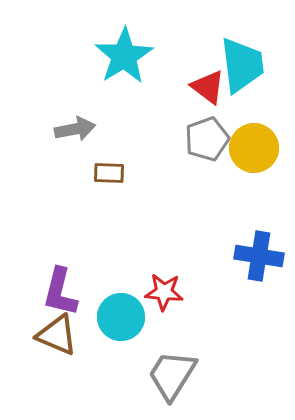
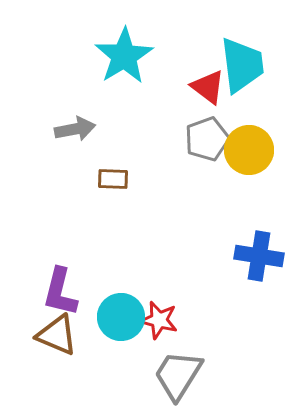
yellow circle: moved 5 px left, 2 px down
brown rectangle: moved 4 px right, 6 px down
red star: moved 5 px left, 28 px down; rotated 9 degrees clockwise
gray trapezoid: moved 6 px right
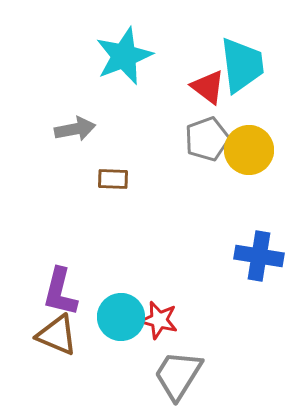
cyan star: rotated 10 degrees clockwise
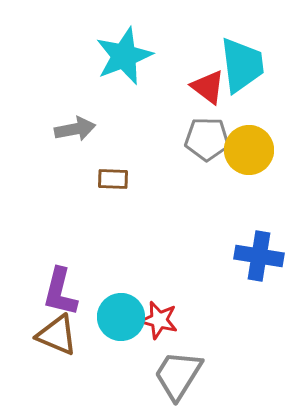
gray pentagon: rotated 21 degrees clockwise
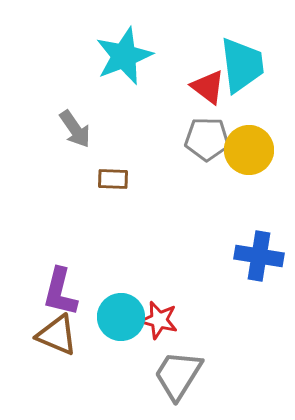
gray arrow: rotated 66 degrees clockwise
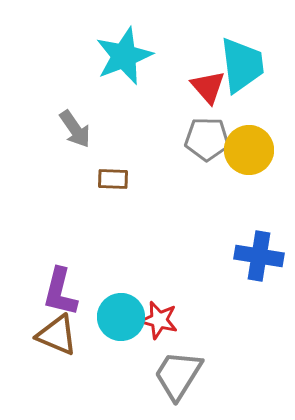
red triangle: rotated 12 degrees clockwise
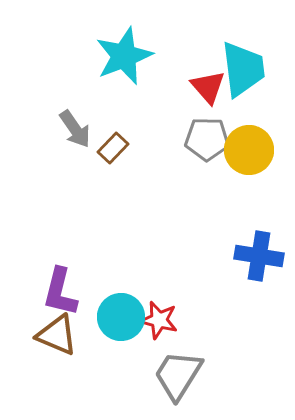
cyan trapezoid: moved 1 px right, 4 px down
brown rectangle: moved 31 px up; rotated 48 degrees counterclockwise
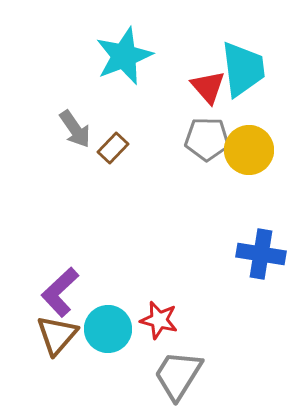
blue cross: moved 2 px right, 2 px up
purple L-shape: rotated 33 degrees clockwise
cyan circle: moved 13 px left, 12 px down
brown triangle: rotated 48 degrees clockwise
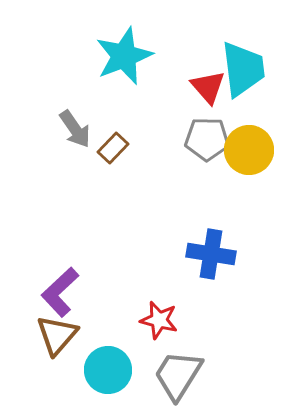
blue cross: moved 50 px left
cyan circle: moved 41 px down
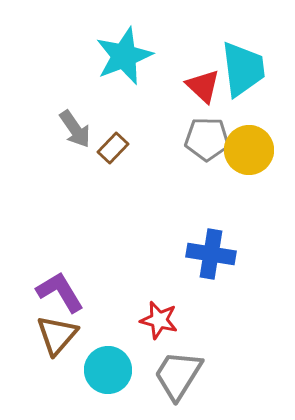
red triangle: moved 5 px left, 1 px up; rotated 6 degrees counterclockwise
purple L-shape: rotated 102 degrees clockwise
